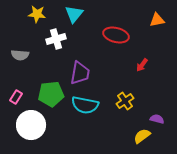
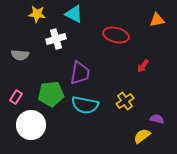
cyan triangle: rotated 42 degrees counterclockwise
red arrow: moved 1 px right, 1 px down
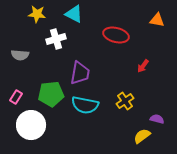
orange triangle: rotated 21 degrees clockwise
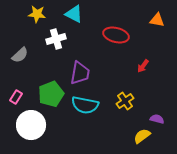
gray semicircle: rotated 48 degrees counterclockwise
green pentagon: rotated 15 degrees counterclockwise
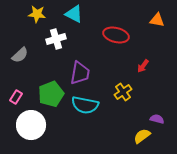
yellow cross: moved 2 px left, 9 px up
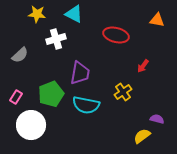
cyan semicircle: moved 1 px right
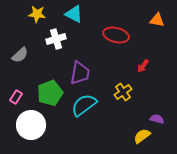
green pentagon: moved 1 px left, 1 px up
cyan semicircle: moved 2 px left; rotated 132 degrees clockwise
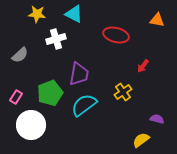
purple trapezoid: moved 1 px left, 1 px down
yellow semicircle: moved 1 px left, 4 px down
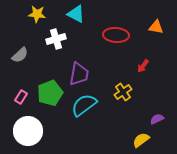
cyan triangle: moved 2 px right
orange triangle: moved 1 px left, 7 px down
red ellipse: rotated 10 degrees counterclockwise
pink rectangle: moved 5 px right
purple semicircle: rotated 40 degrees counterclockwise
white circle: moved 3 px left, 6 px down
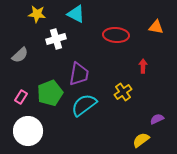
red arrow: rotated 144 degrees clockwise
